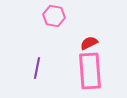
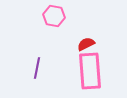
red semicircle: moved 3 px left, 1 px down
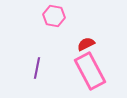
pink rectangle: rotated 24 degrees counterclockwise
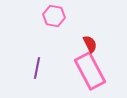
red semicircle: moved 4 px right; rotated 90 degrees clockwise
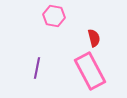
red semicircle: moved 4 px right, 6 px up; rotated 12 degrees clockwise
